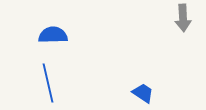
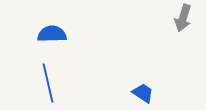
gray arrow: rotated 20 degrees clockwise
blue semicircle: moved 1 px left, 1 px up
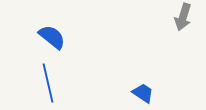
gray arrow: moved 1 px up
blue semicircle: moved 3 px down; rotated 40 degrees clockwise
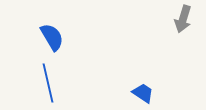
gray arrow: moved 2 px down
blue semicircle: rotated 20 degrees clockwise
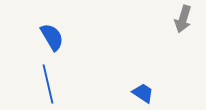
blue line: moved 1 px down
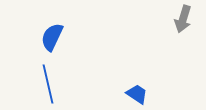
blue semicircle: rotated 124 degrees counterclockwise
blue trapezoid: moved 6 px left, 1 px down
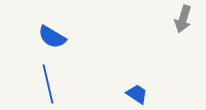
blue semicircle: rotated 84 degrees counterclockwise
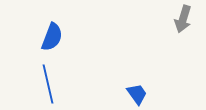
blue semicircle: rotated 100 degrees counterclockwise
blue trapezoid: rotated 20 degrees clockwise
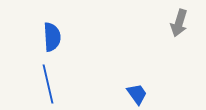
gray arrow: moved 4 px left, 4 px down
blue semicircle: rotated 24 degrees counterclockwise
